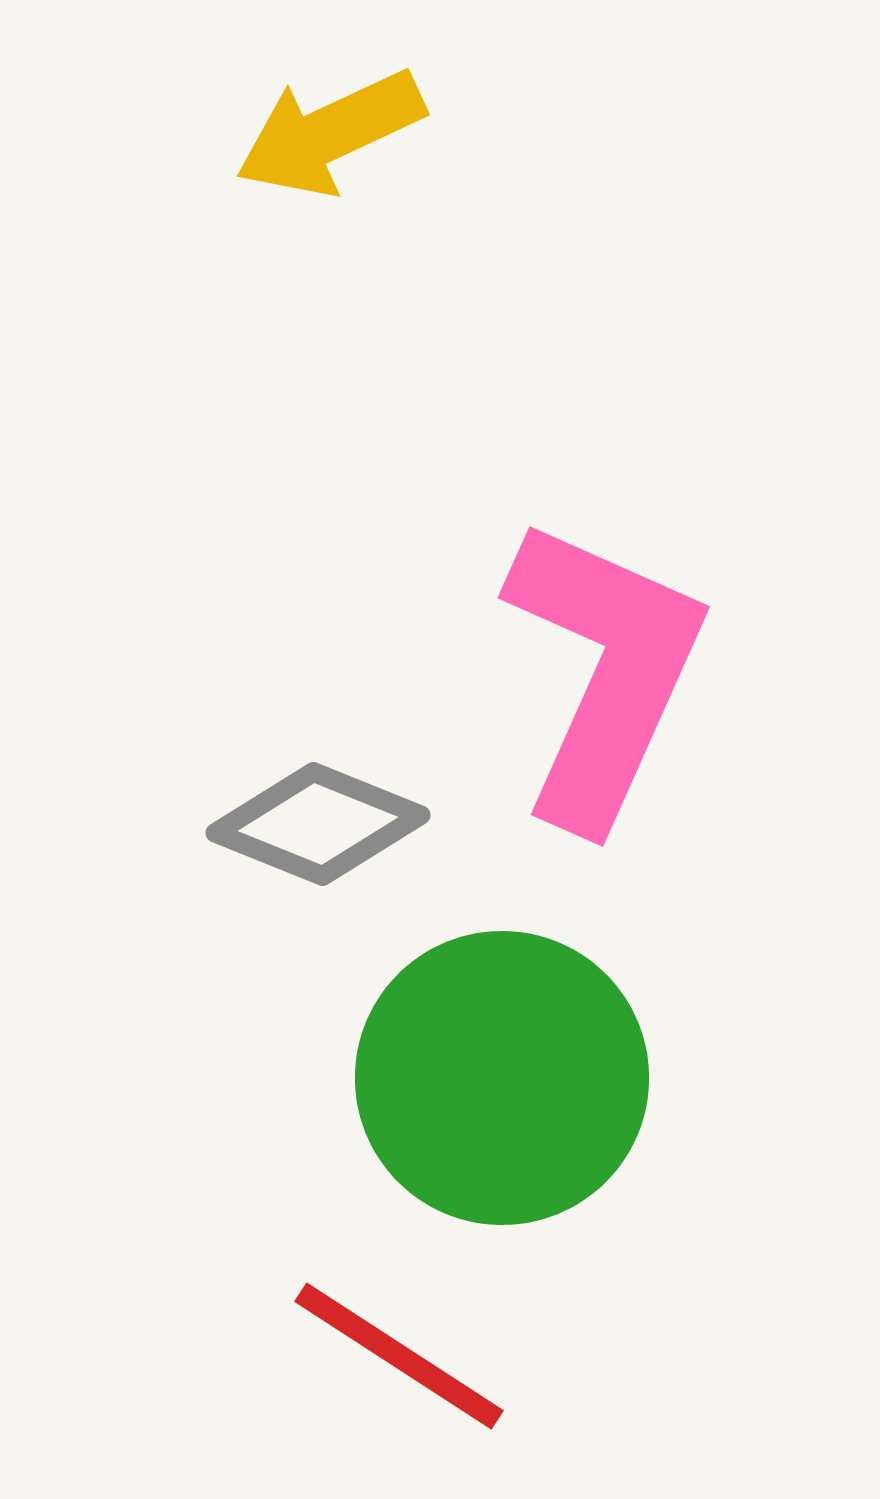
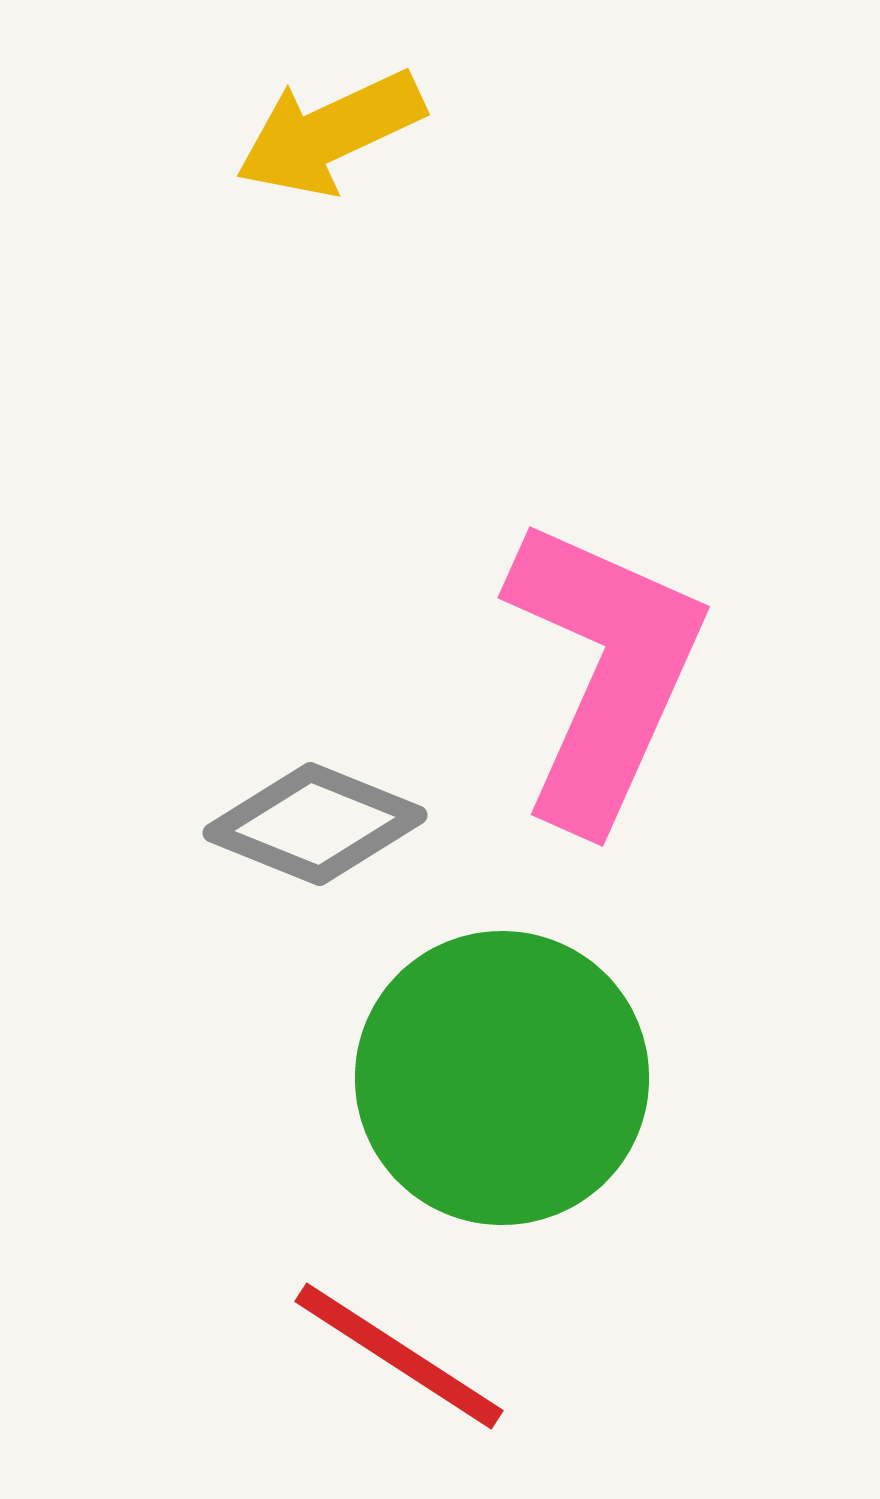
gray diamond: moved 3 px left
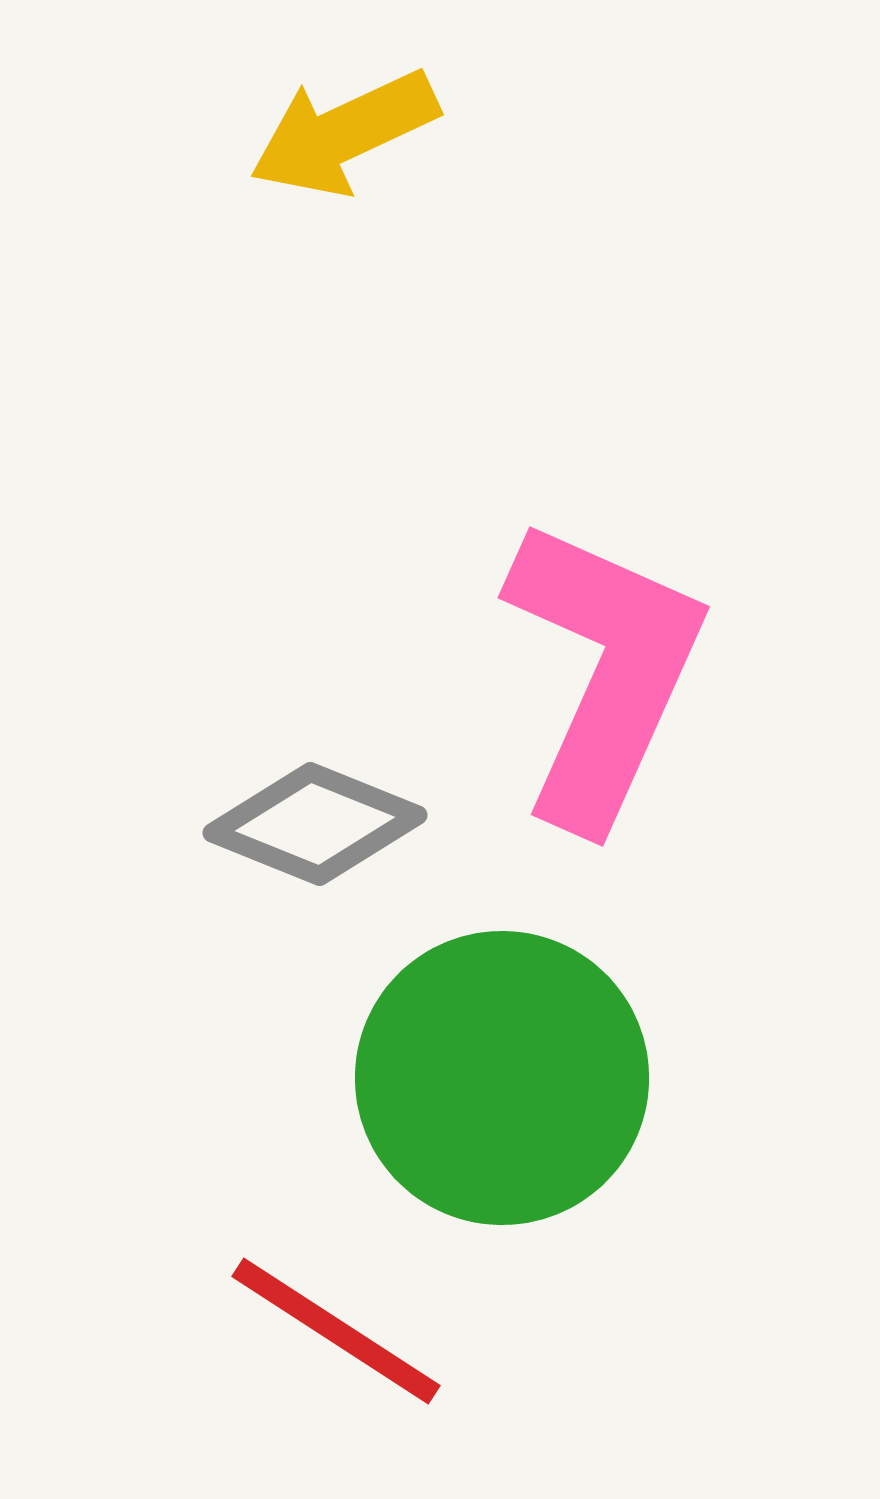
yellow arrow: moved 14 px right
red line: moved 63 px left, 25 px up
